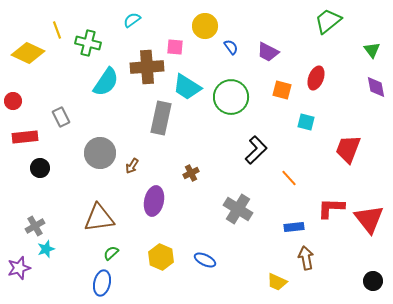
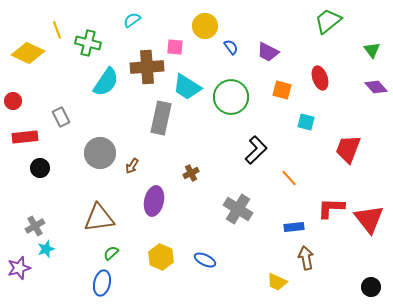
red ellipse at (316, 78): moved 4 px right; rotated 40 degrees counterclockwise
purple diamond at (376, 87): rotated 30 degrees counterclockwise
black circle at (373, 281): moved 2 px left, 6 px down
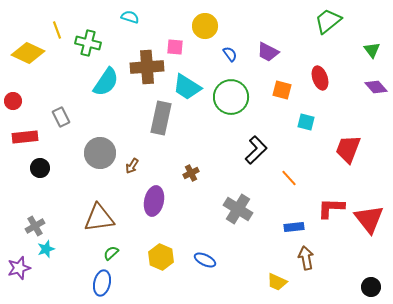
cyan semicircle at (132, 20): moved 2 px left, 3 px up; rotated 54 degrees clockwise
blue semicircle at (231, 47): moved 1 px left, 7 px down
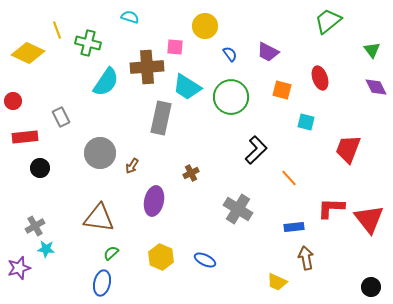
purple diamond at (376, 87): rotated 15 degrees clockwise
brown triangle at (99, 218): rotated 16 degrees clockwise
cyan star at (46, 249): rotated 24 degrees clockwise
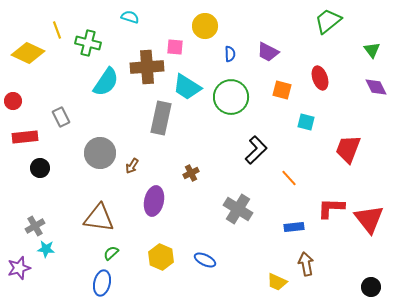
blue semicircle at (230, 54): rotated 35 degrees clockwise
brown arrow at (306, 258): moved 6 px down
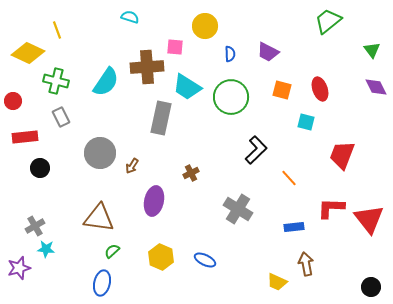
green cross at (88, 43): moved 32 px left, 38 px down
red ellipse at (320, 78): moved 11 px down
red trapezoid at (348, 149): moved 6 px left, 6 px down
green semicircle at (111, 253): moved 1 px right, 2 px up
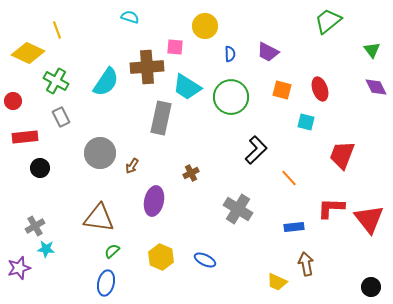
green cross at (56, 81): rotated 15 degrees clockwise
blue ellipse at (102, 283): moved 4 px right
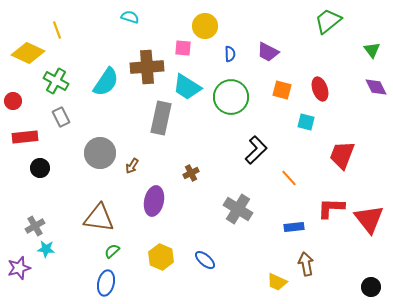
pink square at (175, 47): moved 8 px right, 1 px down
blue ellipse at (205, 260): rotated 15 degrees clockwise
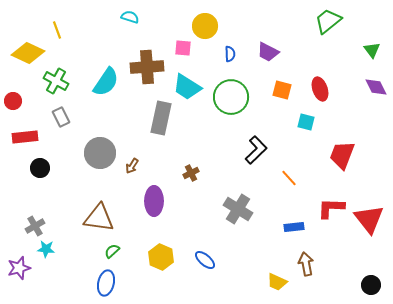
purple ellipse at (154, 201): rotated 12 degrees counterclockwise
black circle at (371, 287): moved 2 px up
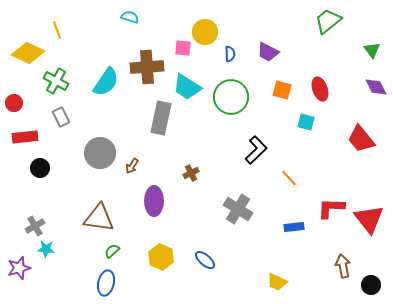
yellow circle at (205, 26): moved 6 px down
red circle at (13, 101): moved 1 px right, 2 px down
red trapezoid at (342, 155): moved 19 px right, 16 px up; rotated 60 degrees counterclockwise
brown arrow at (306, 264): moved 37 px right, 2 px down
